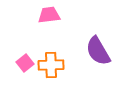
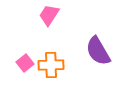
pink trapezoid: rotated 50 degrees counterclockwise
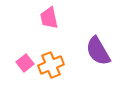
pink trapezoid: moved 3 px down; rotated 45 degrees counterclockwise
orange cross: rotated 20 degrees counterclockwise
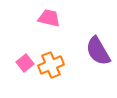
pink trapezoid: rotated 115 degrees clockwise
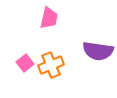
pink trapezoid: rotated 90 degrees clockwise
purple semicircle: rotated 52 degrees counterclockwise
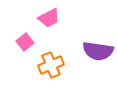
pink trapezoid: rotated 50 degrees clockwise
pink square: moved 21 px up
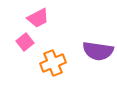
pink trapezoid: moved 11 px left
orange cross: moved 2 px right, 2 px up
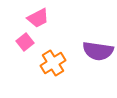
orange cross: rotated 10 degrees counterclockwise
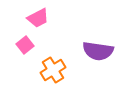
pink square: moved 3 px down
orange cross: moved 7 px down
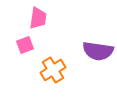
pink trapezoid: rotated 55 degrees counterclockwise
pink square: rotated 18 degrees clockwise
